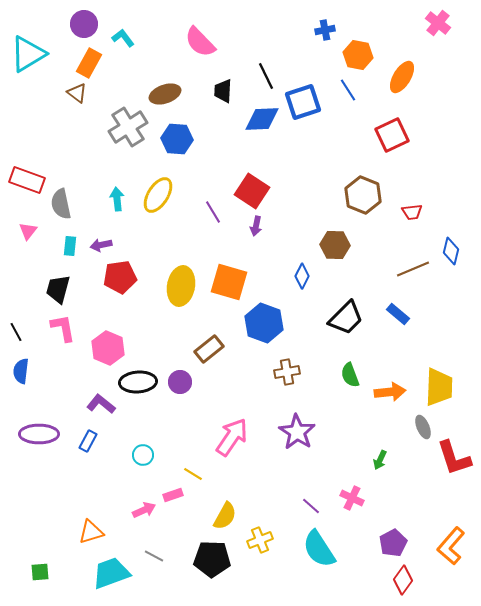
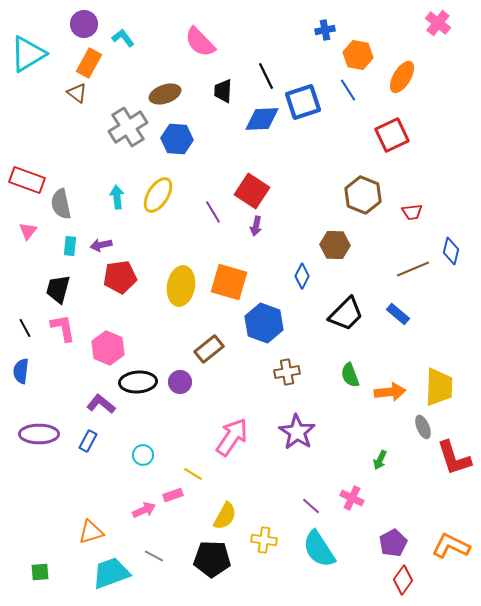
cyan arrow at (117, 199): moved 2 px up
black trapezoid at (346, 318): moved 4 px up
black line at (16, 332): moved 9 px right, 4 px up
yellow cross at (260, 540): moved 4 px right; rotated 30 degrees clockwise
orange L-shape at (451, 546): rotated 75 degrees clockwise
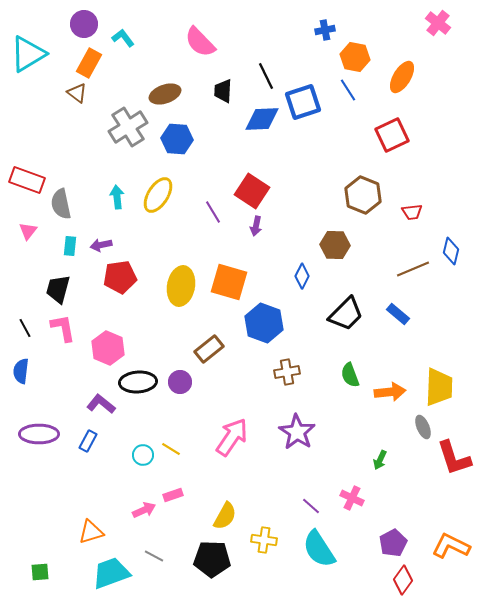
orange hexagon at (358, 55): moved 3 px left, 2 px down
yellow line at (193, 474): moved 22 px left, 25 px up
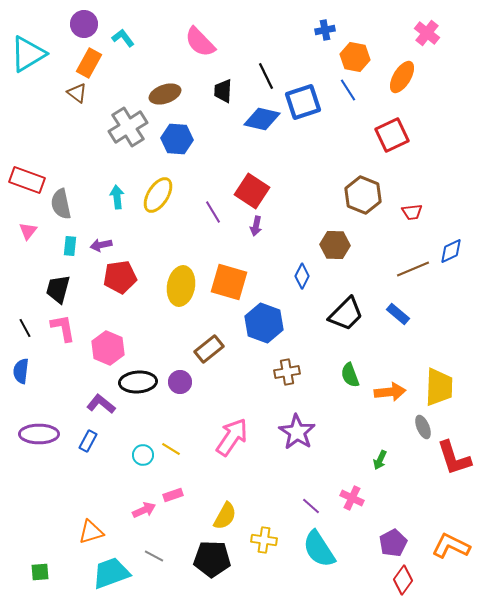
pink cross at (438, 23): moved 11 px left, 10 px down
blue diamond at (262, 119): rotated 15 degrees clockwise
blue diamond at (451, 251): rotated 52 degrees clockwise
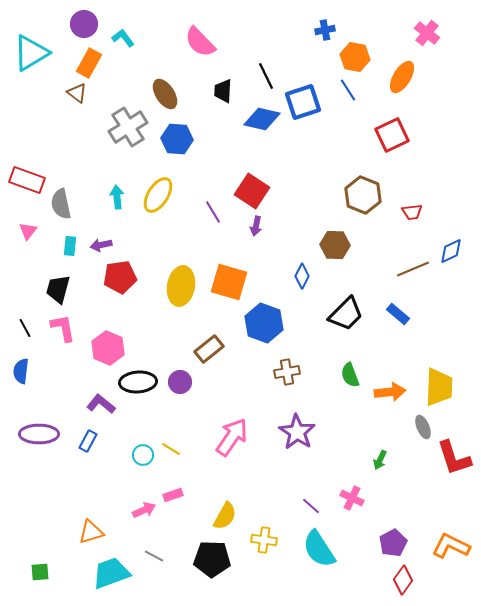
cyan triangle at (28, 54): moved 3 px right, 1 px up
brown ellipse at (165, 94): rotated 76 degrees clockwise
